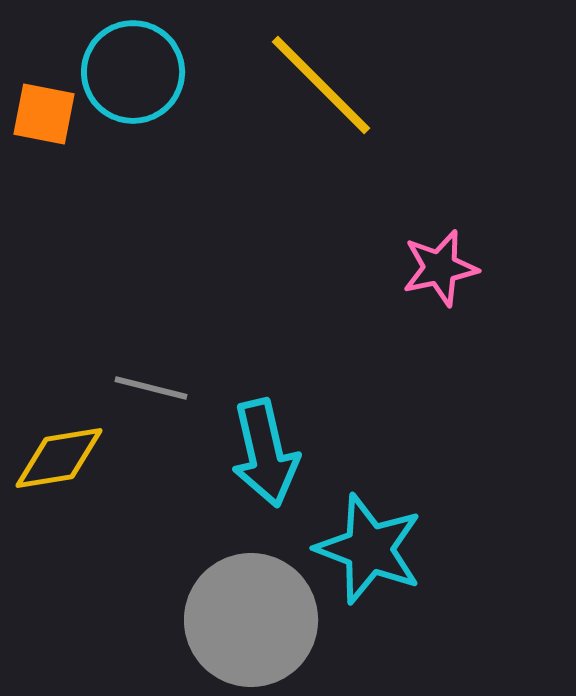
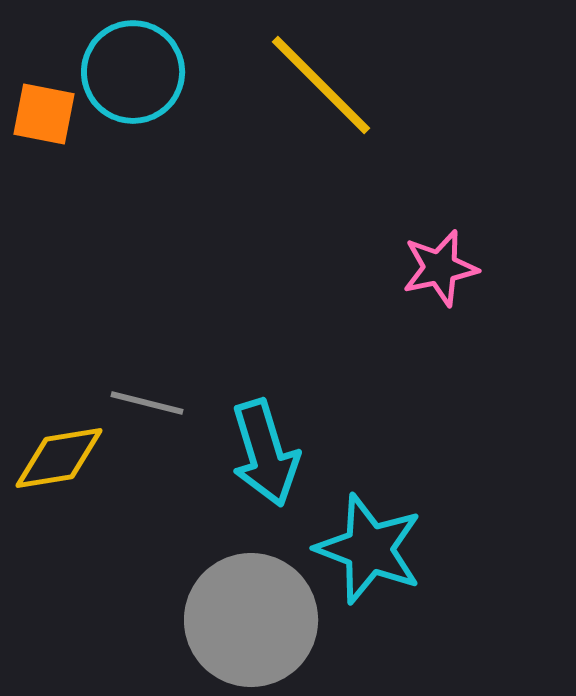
gray line: moved 4 px left, 15 px down
cyan arrow: rotated 4 degrees counterclockwise
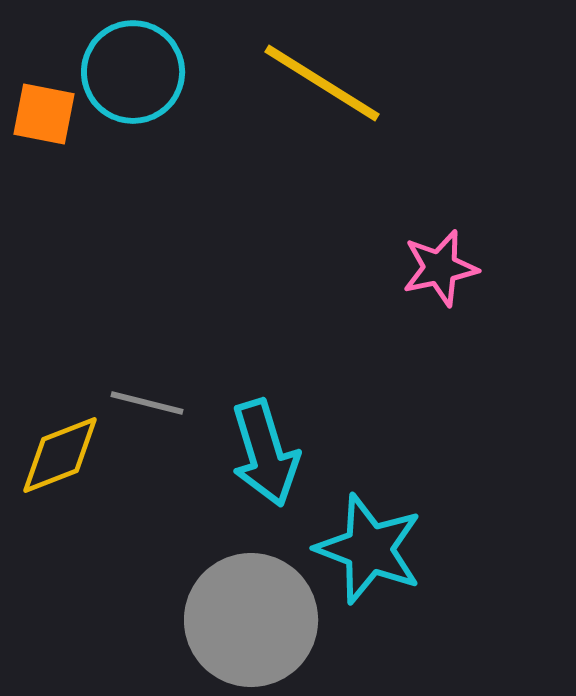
yellow line: moved 1 px right, 2 px up; rotated 13 degrees counterclockwise
yellow diamond: moved 1 px right, 3 px up; rotated 12 degrees counterclockwise
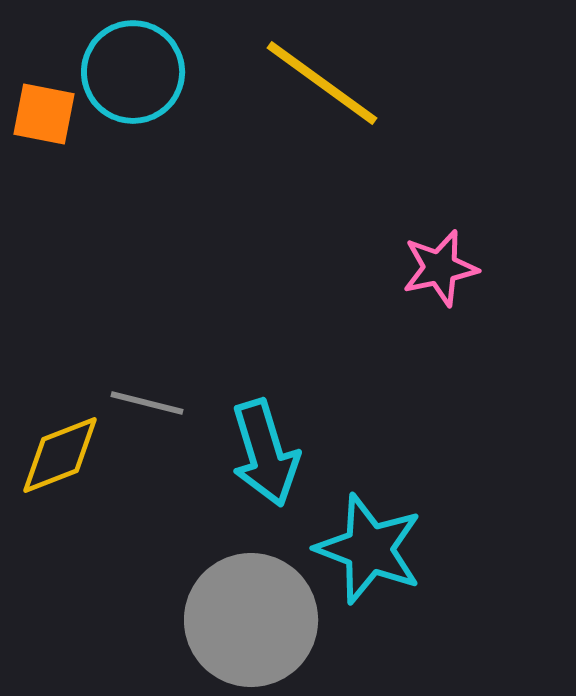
yellow line: rotated 4 degrees clockwise
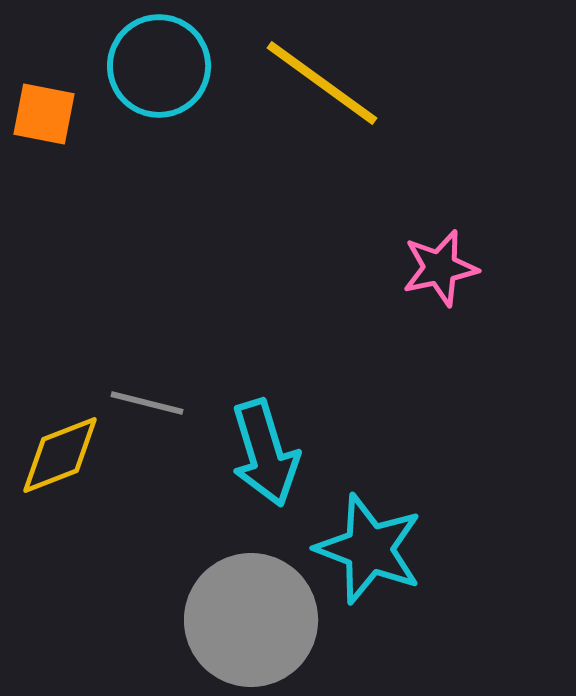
cyan circle: moved 26 px right, 6 px up
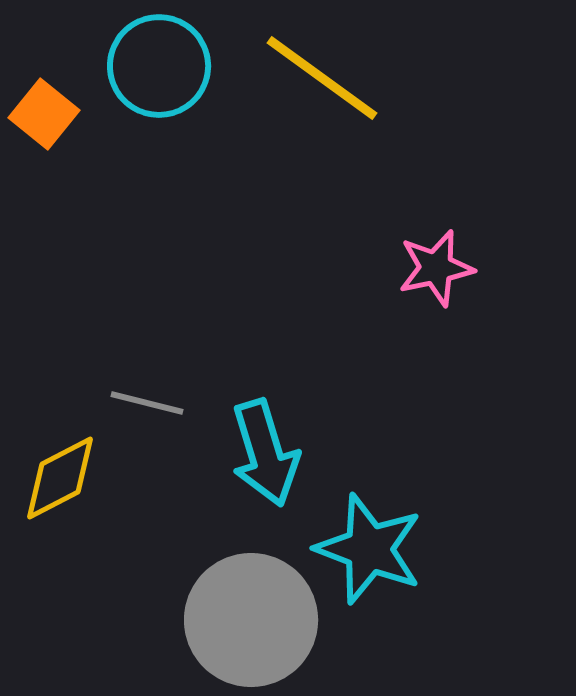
yellow line: moved 5 px up
orange square: rotated 28 degrees clockwise
pink star: moved 4 px left
yellow diamond: moved 23 px down; rotated 6 degrees counterclockwise
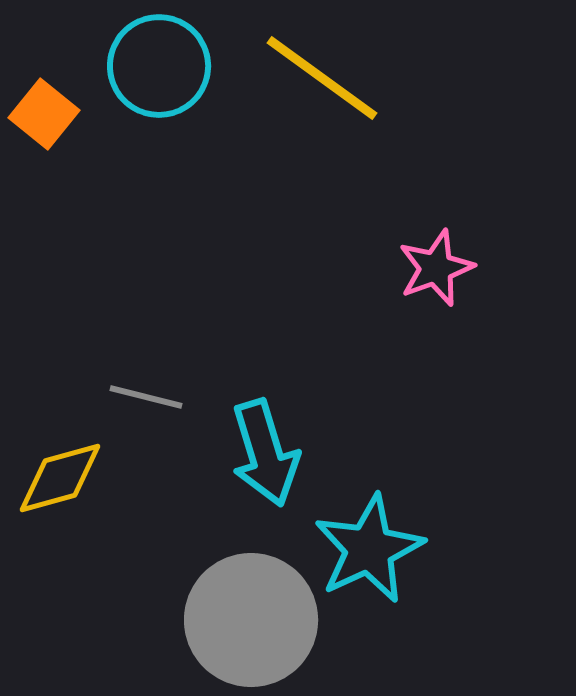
pink star: rotated 8 degrees counterclockwise
gray line: moved 1 px left, 6 px up
yellow diamond: rotated 12 degrees clockwise
cyan star: rotated 26 degrees clockwise
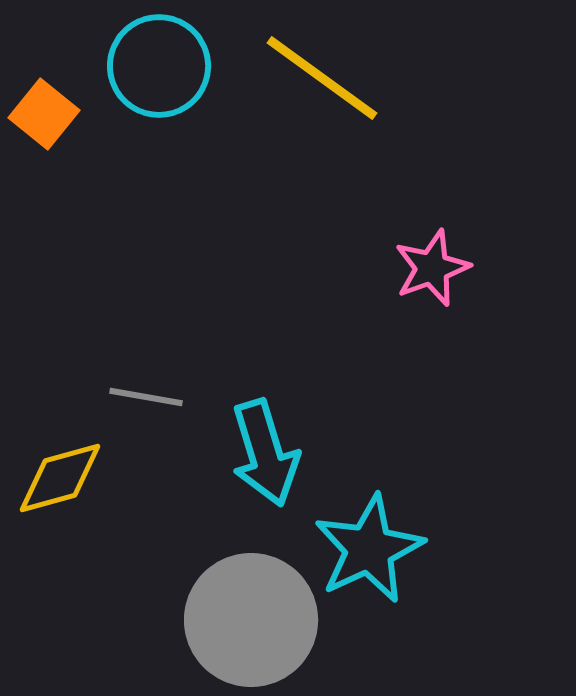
pink star: moved 4 px left
gray line: rotated 4 degrees counterclockwise
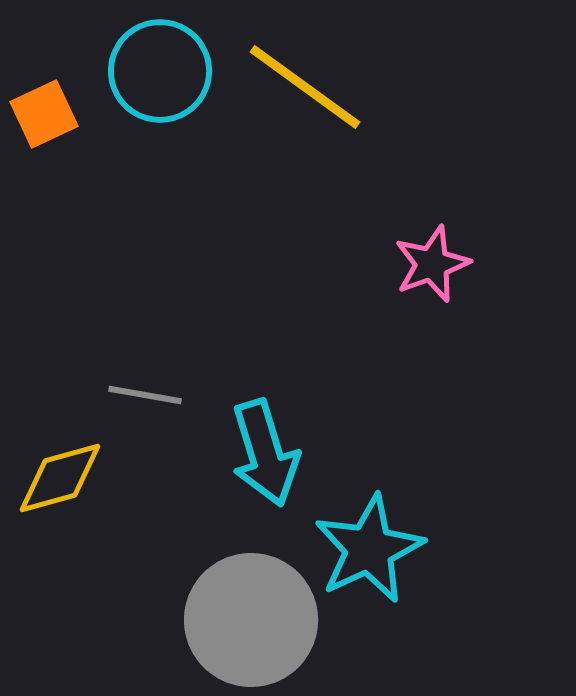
cyan circle: moved 1 px right, 5 px down
yellow line: moved 17 px left, 9 px down
orange square: rotated 26 degrees clockwise
pink star: moved 4 px up
gray line: moved 1 px left, 2 px up
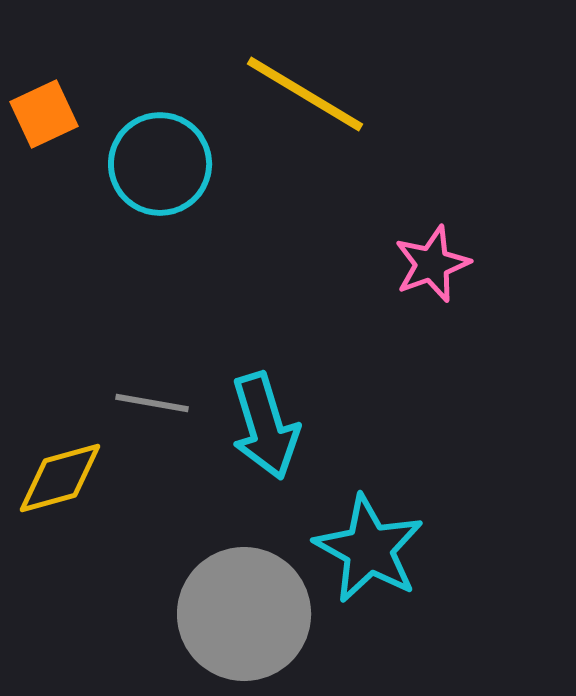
cyan circle: moved 93 px down
yellow line: moved 7 px down; rotated 5 degrees counterclockwise
gray line: moved 7 px right, 8 px down
cyan arrow: moved 27 px up
cyan star: rotated 18 degrees counterclockwise
gray circle: moved 7 px left, 6 px up
